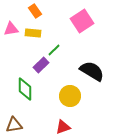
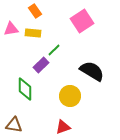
brown triangle: rotated 18 degrees clockwise
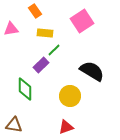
yellow rectangle: moved 12 px right
red triangle: moved 3 px right
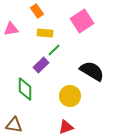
orange rectangle: moved 2 px right
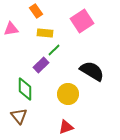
orange rectangle: moved 1 px left
yellow circle: moved 2 px left, 2 px up
brown triangle: moved 5 px right, 9 px up; rotated 42 degrees clockwise
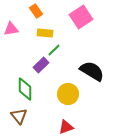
pink square: moved 1 px left, 4 px up
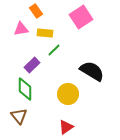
pink triangle: moved 10 px right
purple rectangle: moved 9 px left
red triangle: rotated 14 degrees counterclockwise
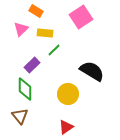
orange rectangle: rotated 24 degrees counterclockwise
pink triangle: rotated 35 degrees counterclockwise
brown triangle: moved 1 px right
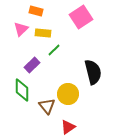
orange rectangle: rotated 16 degrees counterclockwise
yellow rectangle: moved 2 px left
black semicircle: moved 1 px right, 1 px down; rotated 45 degrees clockwise
green diamond: moved 3 px left, 1 px down
brown triangle: moved 27 px right, 10 px up
red triangle: moved 2 px right
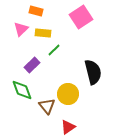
green diamond: rotated 20 degrees counterclockwise
